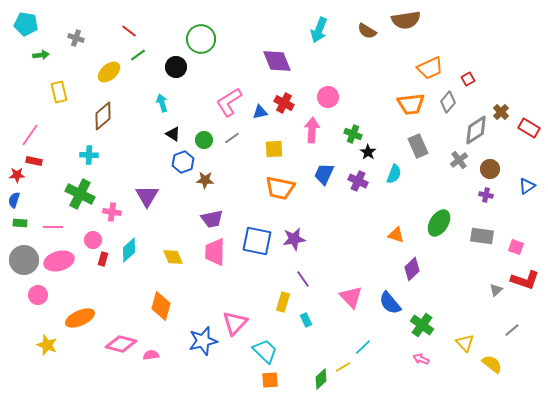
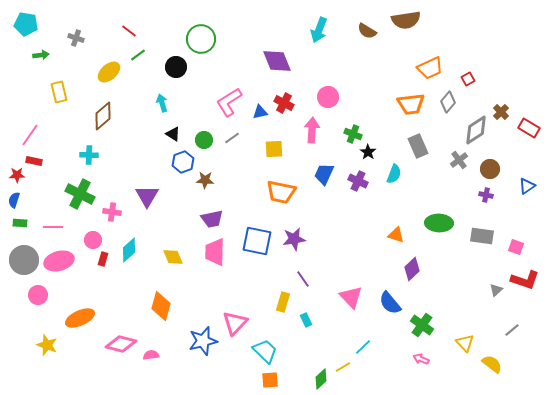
orange trapezoid at (280, 188): moved 1 px right, 4 px down
green ellipse at (439, 223): rotated 60 degrees clockwise
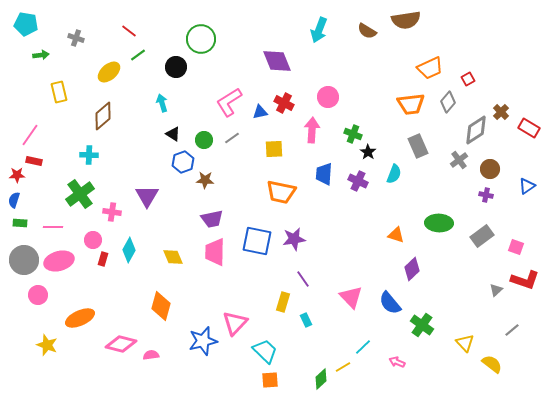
blue trapezoid at (324, 174): rotated 20 degrees counterclockwise
green cross at (80, 194): rotated 28 degrees clockwise
gray rectangle at (482, 236): rotated 45 degrees counterclockwise
cyan diamond at (129, 250): rotated 20 degrees counterclockwise
pink arrow at (421, 359): moved 24 px left, 3 px down
